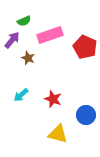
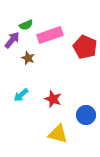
green semicircle: moved 2 px right, 4 px down
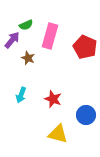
pink rectangle: moved 1 px down; rotated 55 degrees counterclockwise
cyan arrow: rotated 28 degrees counterclockwise
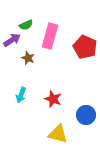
purple arrow: rotated 18 degrees clockwise
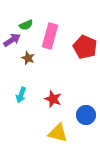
yellow triangle: moved 1 px up
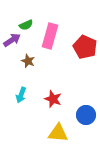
brown star: moved 3 px down
yellow triangle: rotated 10 degrees counterclockwise
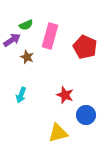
brown star: moved 1 px left, 4 px up
red star: moved 12 px right, 4 px up
yellow triangle: rotated 20 degrees counterclockwise
